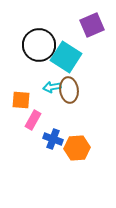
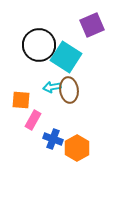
orange hexagon: rotated 25 degrees counterclockwise
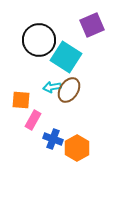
black circle: moved 5 px up
brown ellipse: rotated 40 degrees clockwise
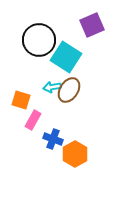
orange square: rotated 12 degrees clockwise
orange hexagon: moved 2 px left, 6 px down
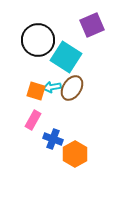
black circle: moved 1 px left
brown ellipse: moved 3 px right, 2 px up
orange square: moved 15 px right, 9 px up
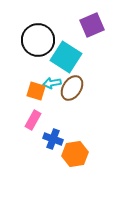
cyan arrow: moved 4 px up
orange hexagon: rotated 20 degrees clockwise
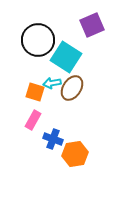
orange square: moved 1 px left, 1 px down
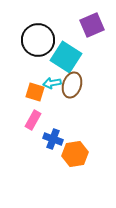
brown ellipse: moved 3 px up; rotated 15 degrees counterclockwise
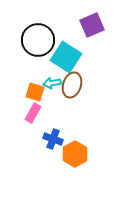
pink rectangle: moved 7 px up
orange hexagon: rotated 20 degrees counterclockwise
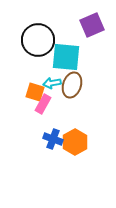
cyan square: rotated 28 degrees counterclockwise
pink rectangle: moved 10 px right, 9 px up
orange hexagon: moved 12 px up
